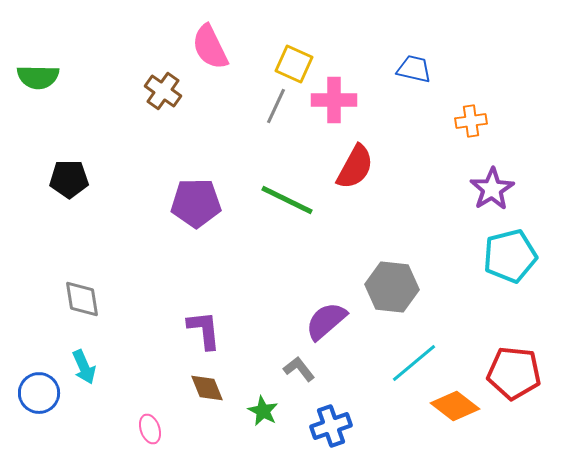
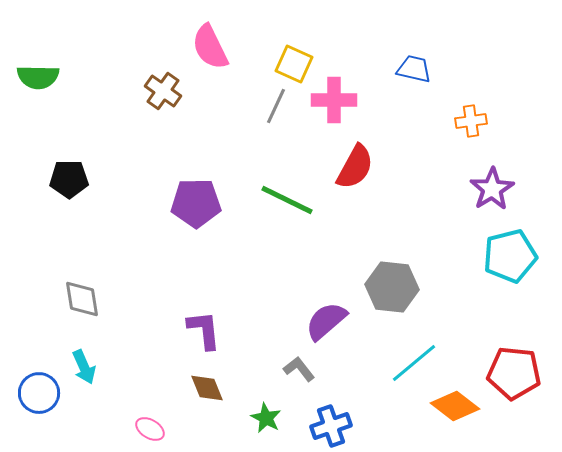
green star: moved 3 px right, 7 px down
pink ellipse: rotated 40 degrees counterclockwise
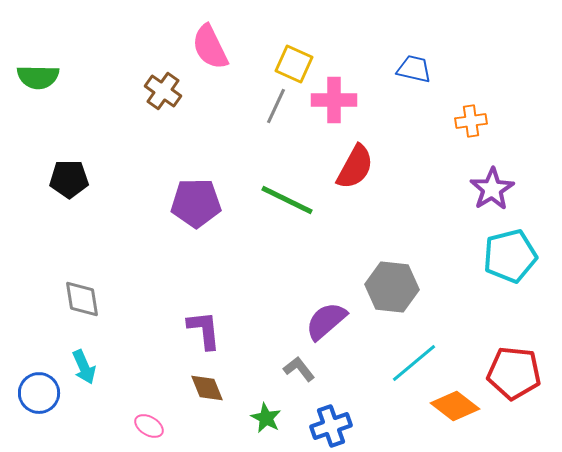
pink ellipse: moved 1 px left, 3 px up
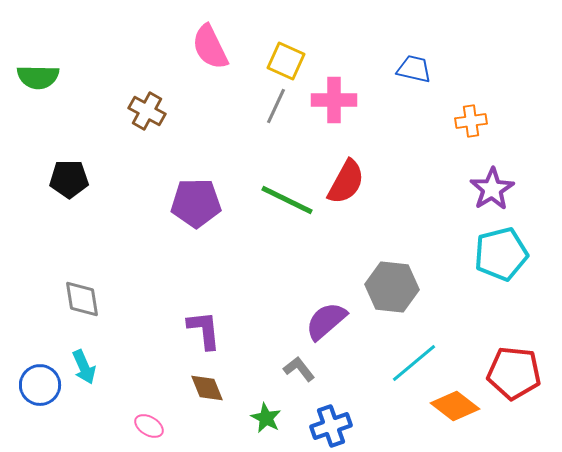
yellow square: moved 8 px left, 3 px up
brown cross: moved 16 px left, 20 px down; rotated 6 degrees counterclockwise
red semicircle: moved 9 px left, 15 px down
cyan pentagon: moved 9 px left, 2 px up
blue circle: moved 1 px right, 8 px up
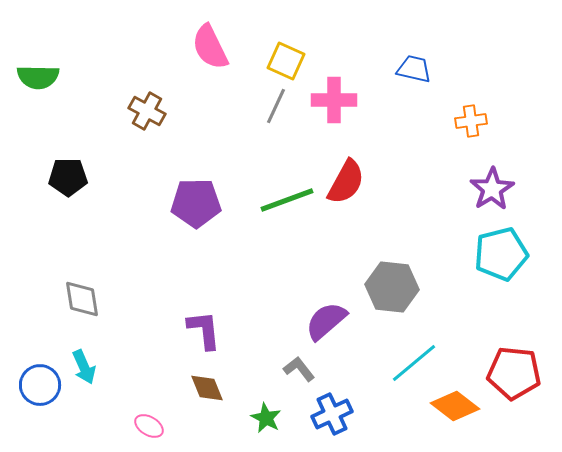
black pentagon: moved 1 px left, 2 px up
green line: rotated 46 degrees counterclockwise
blue cross: moved 1 px right, 12 px up; rotated 6 degrees counterclockwise
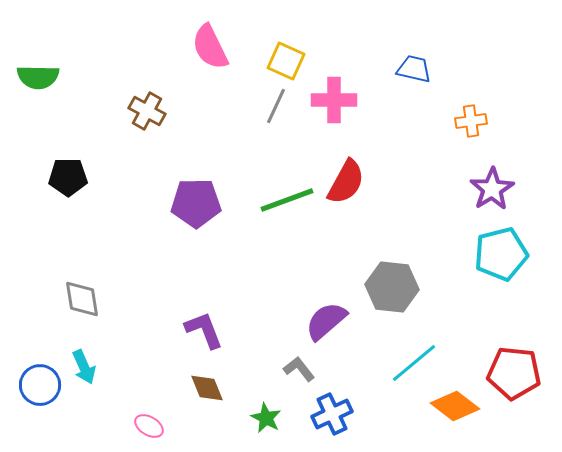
purple L-shape: rotated 15 degrees counterclockwise
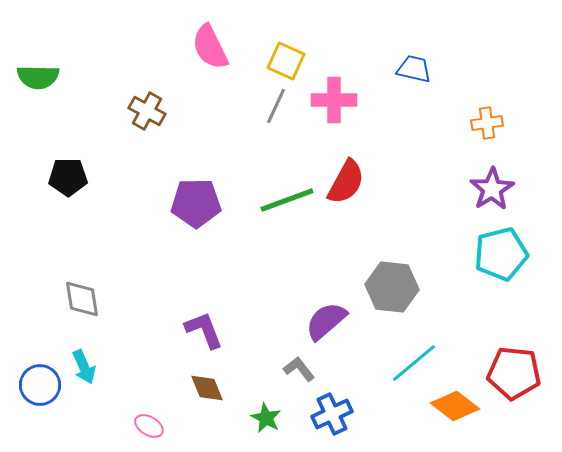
orange cross: moved 16 px right, 2 px down
